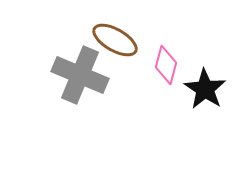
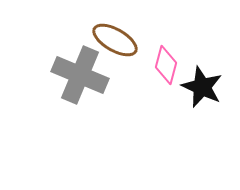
black star: moved 3 px left, 2 px up; rotated 9 degrees counterclockwise
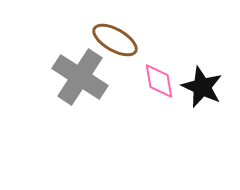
pink diamond: moved 7 px left, 16 px down; rotated 24 degrees counterclockwise
gray cross: moved 2 px down; rotated 10 degrees clockwise
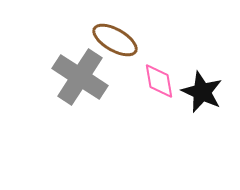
black star: moved 5 px down
